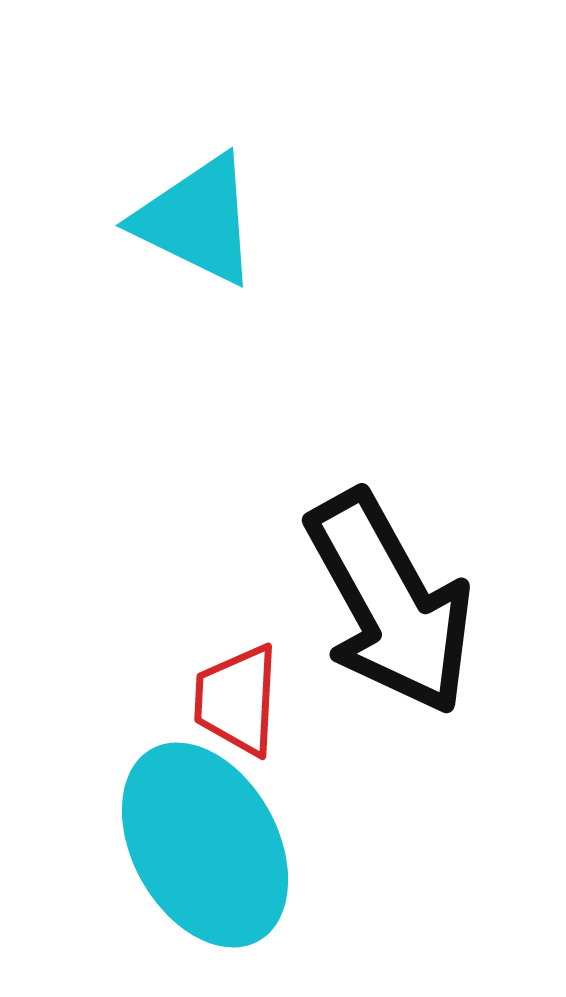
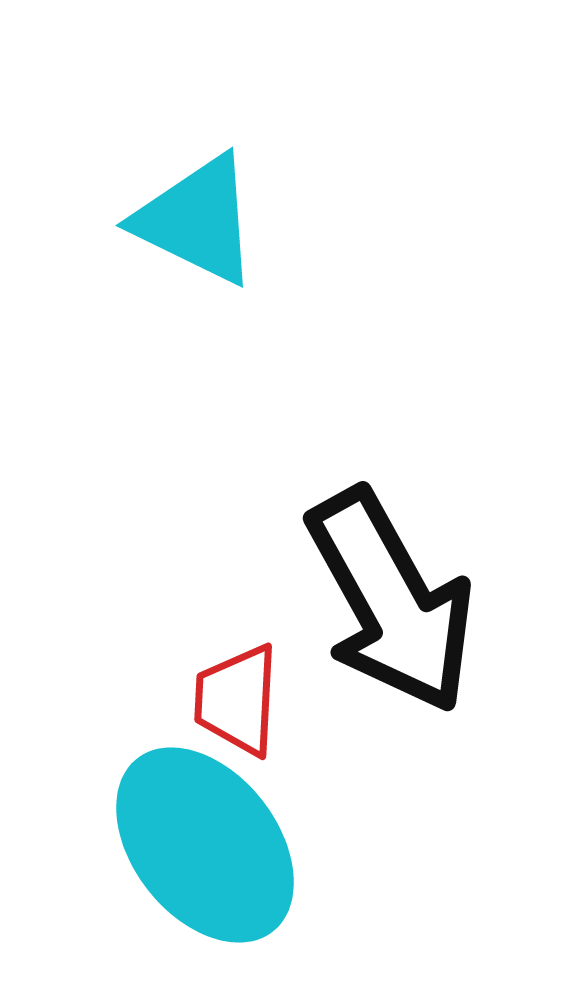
black arrow: moved 1 px right, 2 px up
cyan ellipse: rotated 9 degrees counterclockwise
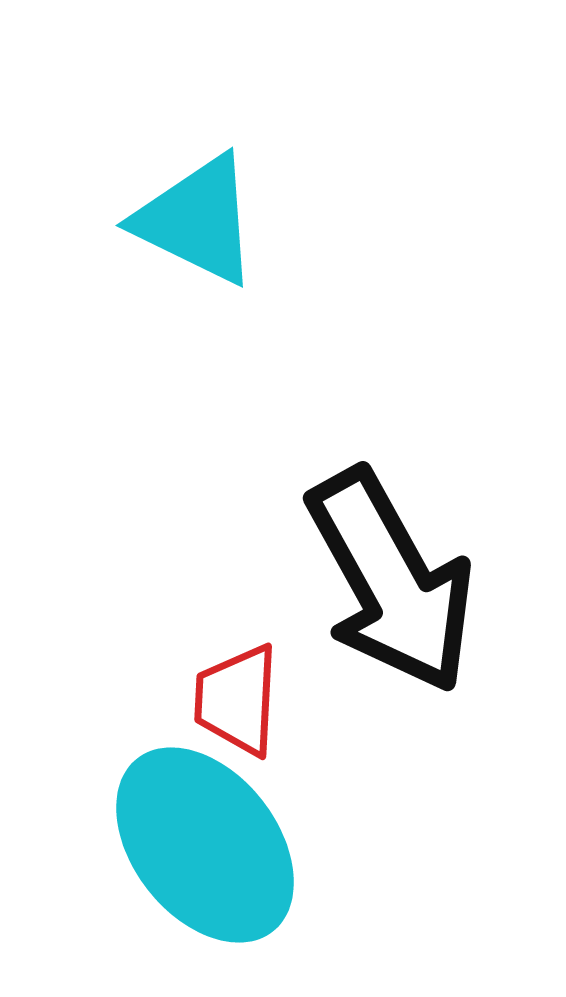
black arrow: moved 20 px up
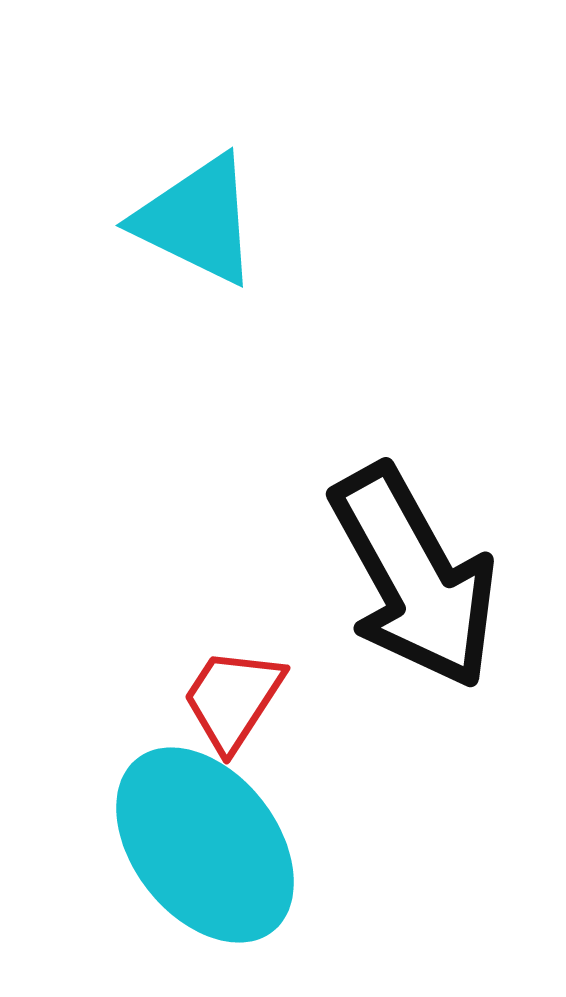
black arrow: moved 23 px right, 4 px up
red trapezoid: moved 4 px left, 1 px up; rotated 30 degrees clockwise
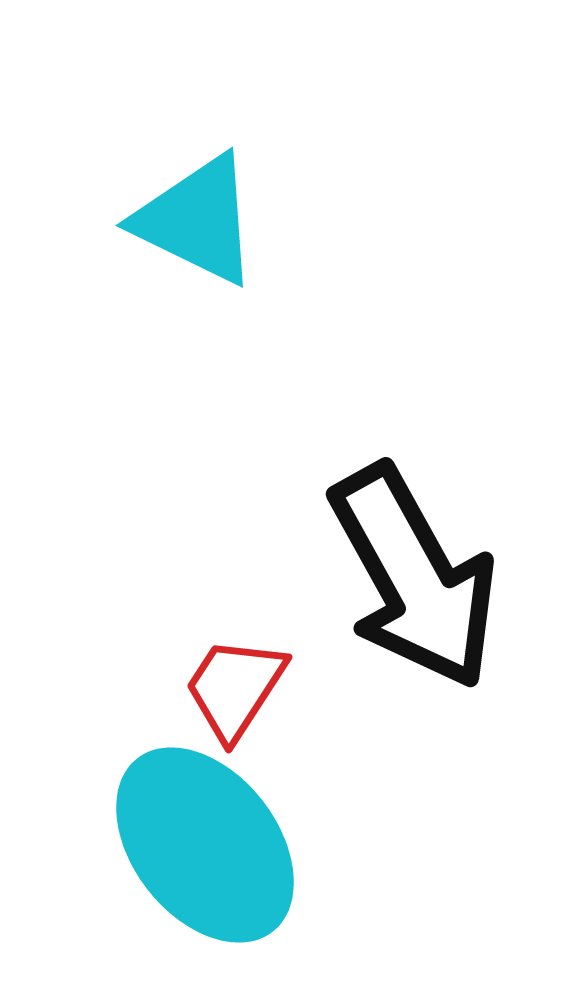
red trapezoid: moved 2 px right, 11 px up
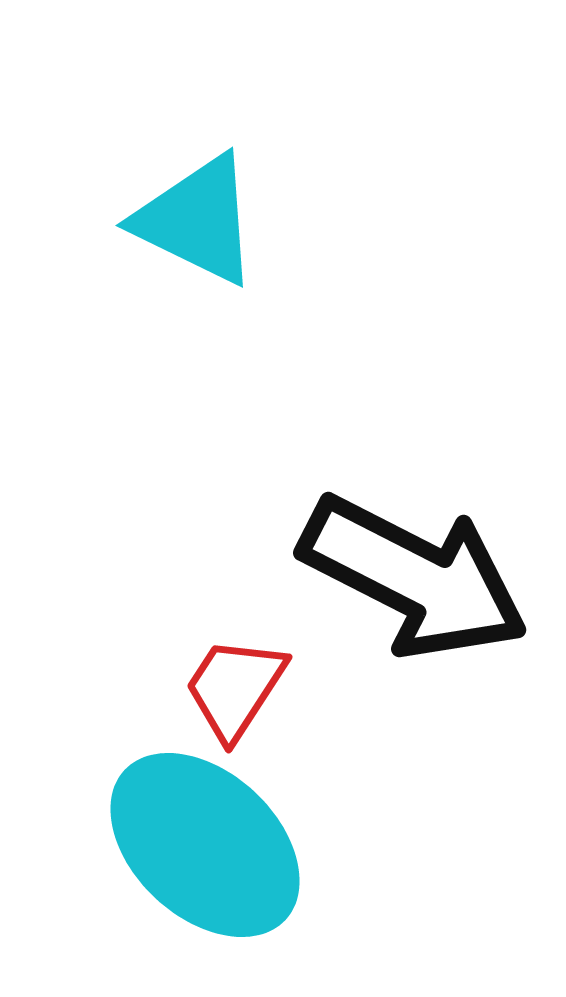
black arrow: rotated 34 degrees counterclockwise
cyan ellipse: rotated 9 degrees counterclockwise
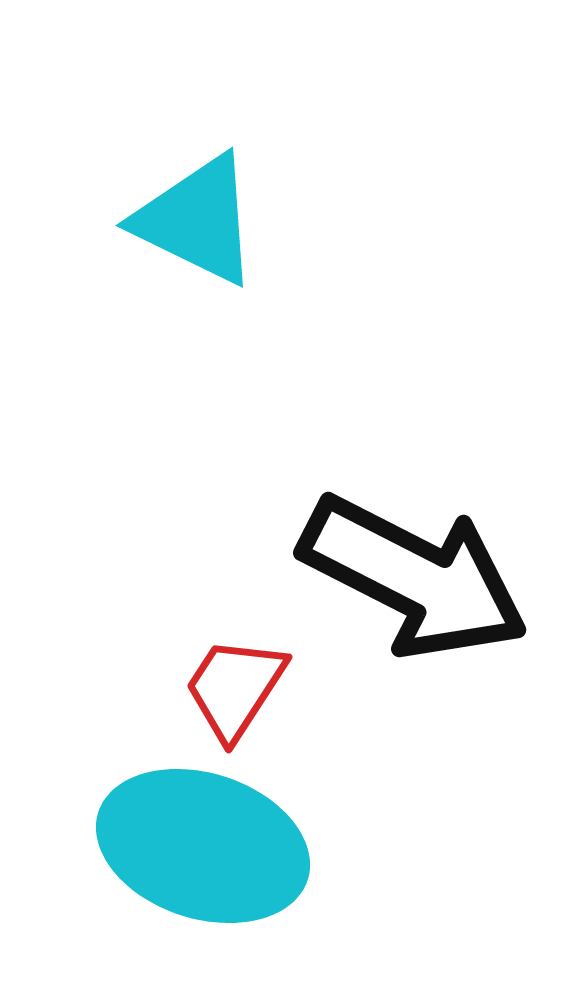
cyan ellipse: moved 2 px left, 1 px down; rotated 25 degrees counterclockwise
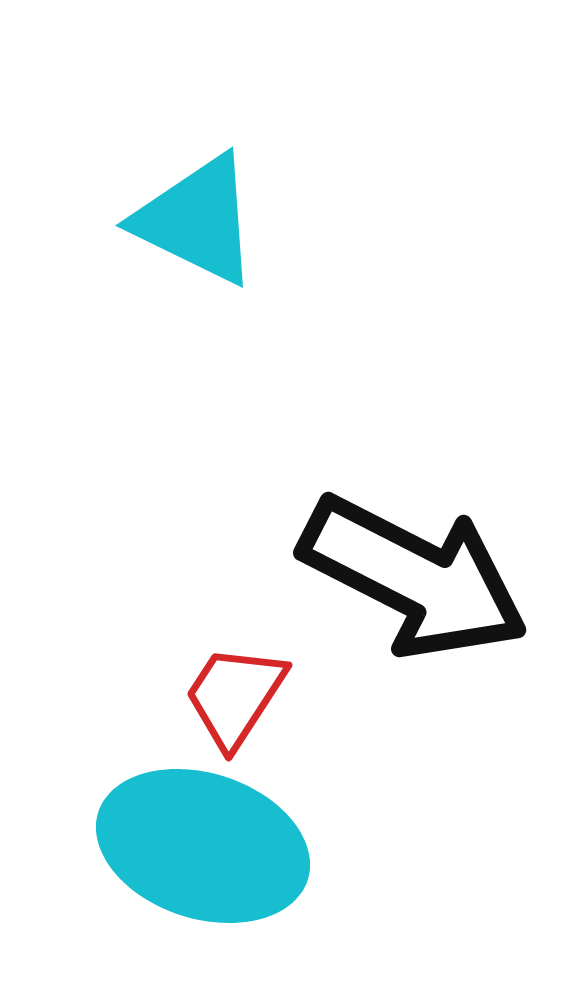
red trapezoid: moved 8 px down
